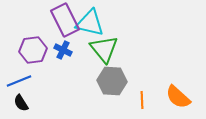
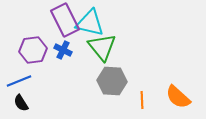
green triangle: moved 2 px left, 2 px up
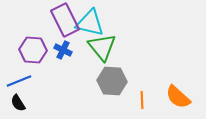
purple hexagon: rotated 12 degrees clockwise
black semicircle: moved 3 px left
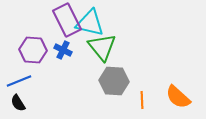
purple rectangle: moved 2 px right
gray hexagon: moved 2 px right
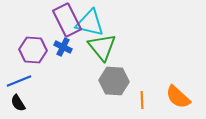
blue cross: moved 3 px up
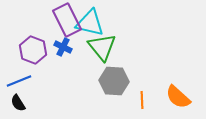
purple hexagon: rotated 16 degrees clockwise
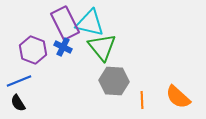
purple rectangle: moved 2 px left, 3 px down
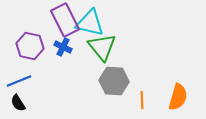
purple rectangle: moved 3 px up
purple hexagon: moved 3 px left, 4 px up; rotated 8 degrees counterclockwise
orange semicircle: rotated 116 degrees counterclockwise
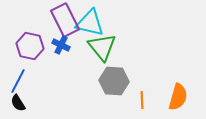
blue cross: moved 2 px left, 2 px up
blue line: moved 1 px left; rotated 40 degrees counterclockwise
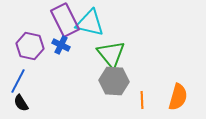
green triangle: moved 9 px right, 7 px down
black semicircle: moved 3 px right
